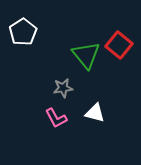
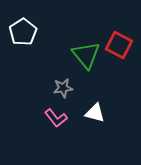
red square: rotated 12 degrees counterclockwise
pink L-shape: rotated 10 degrees counterclockwise
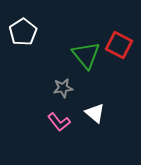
white triangle: rotated 25 degrees clockwise
pink L-shape: moved 3 px right, 4 px down
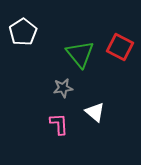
red square: moved 1 px right, 2 px down
green triangle: moved 6 px left, 1 px up
white triangle: moved 1 px up
pink L-shape: moved 2 px down; rotated 145 degrees counterclockwise
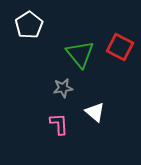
white pentagon: moved 6 px right, 7 px up
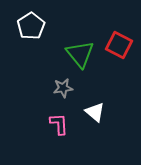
white pentagon: moved 2 px right, 1 px down
red square: moved 1 px left, 2 px up
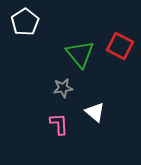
white pentagon: moved 6 px left, 4 px up
red square: moved 1 px right, 1 px down
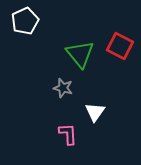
white pentagon: moved 1 px up; rotated 8 degrees clockwise
gray star: rotated 24 degrees clockwise
white triangle: rotated 25 degrees clockwise
pink L-shape: moved 9 px right, 10 px down
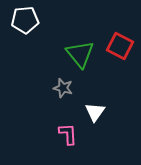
white pentagon: moved 1 px up; rotated 20 degrees clockwise
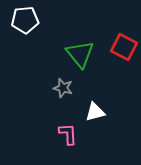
red square: moved 4 px right, 1 px down
white triangle: rotated 40 degrees clockwise
